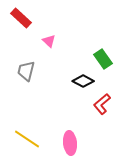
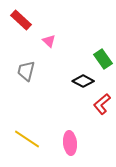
red rectangle: moved 2 px down
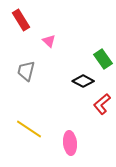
red rectangle: rotated 15 degrees clockwise
yellow line: moved 2 px right, 10 px up
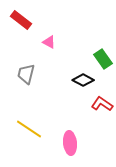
red rectangle: rotated 20 degrees counterclockwise
pink triangle: moved 1 px down; rotated 16 degrees counterclockwise
gray trapezoid: moved 3 px down
black diamond: moved 1 px up
red L-shape: rotated 75 degrees clockwise
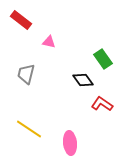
pink triangle: rotated 16 degrees counterclockwise
black diamond: rotated 25 degrees clockwise
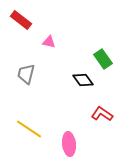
red L-shape: moved 10 px down
pink ellipse: moved 1 px left, 1 px down
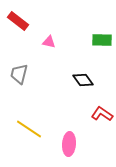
red rectangle: moved 3 px left, 1 px down
green rectangle: moved 1 px left, 19 px up; rotated 54 degrees counterclockwise
gray trapezoid: moved 7 px left
pink ellipse: rotated 10 degrees clockwise
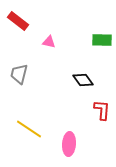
red L-shape: moved 4 px up; rotated 60 degrees clockwise
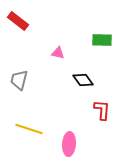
pink triangle: moved 9 px right, 11 px down
gray trapezoid: moved 6 px down
yellow line: rotated 16 degrees counterclockwise
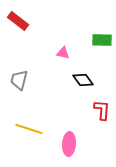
pink triangle: moved 5 px right
